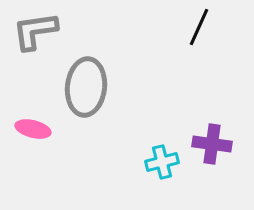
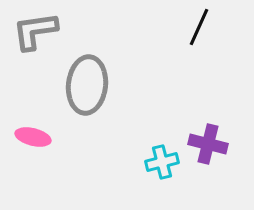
gray ellipse: moved 1 px right, 2 px up
pink ellipse: moved 8 px down
purple cross: moved 4 px left; rotated 6 degrees clockwise
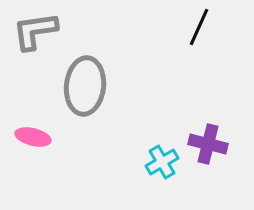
gray ellipse: moved 2 px left, 1 px down
cyan cross: rotated 16 degrees counterclockwise
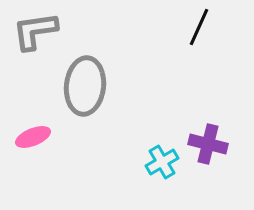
pink ellipse: rotated 36 degrees counterclockwise
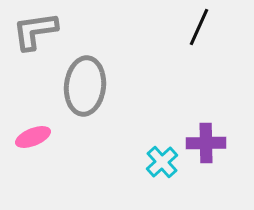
purple cross: moved 2 px left, 1 px up; rotated 15 degrees counterclockwise
cyan cross: rotated 12 degrees counterclockwise
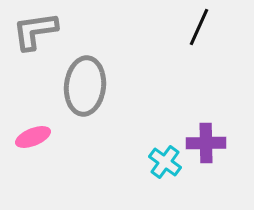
cyan cross: moved 3 px right; rotated 12 degrees counterclockwise
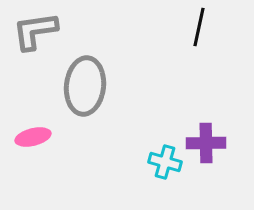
black line: rotated 12 degrees counterclockwise
pink ellipse: rotated 8 degrees clockwise
cyan cross: rotated 20 degrees counterclockwise
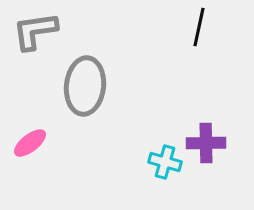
pink ellipse: moved 3 px left, 6 px down; rotated 24 degrees counterclockwise
